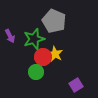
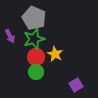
gray pentagon: moved 20 px left, 3 px up
red circle: moved 7 px left
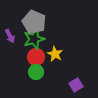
gray pentagon: moved 4 px down
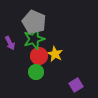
purple arrow: moved 7 px down
red circle: moved 3 px right, 1 px up
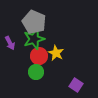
yellow star: moved 1 px right, 1 px up
purple square: rotated 24 degrees counterclockwise
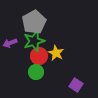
gray pentagon: rotated 20 degrees clockwise
green star: moved 2 px down
purple arrow: rotated 96 degrees clockwise
